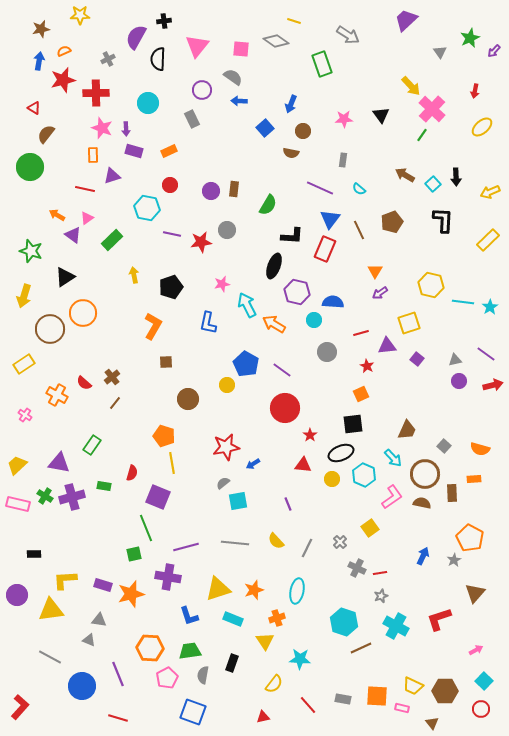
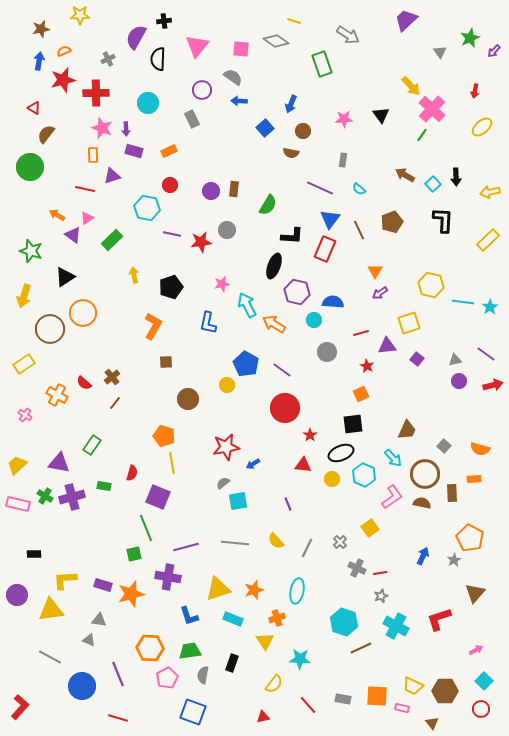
yellow arrow at (490, 192): rotated 12 degrees clockwise
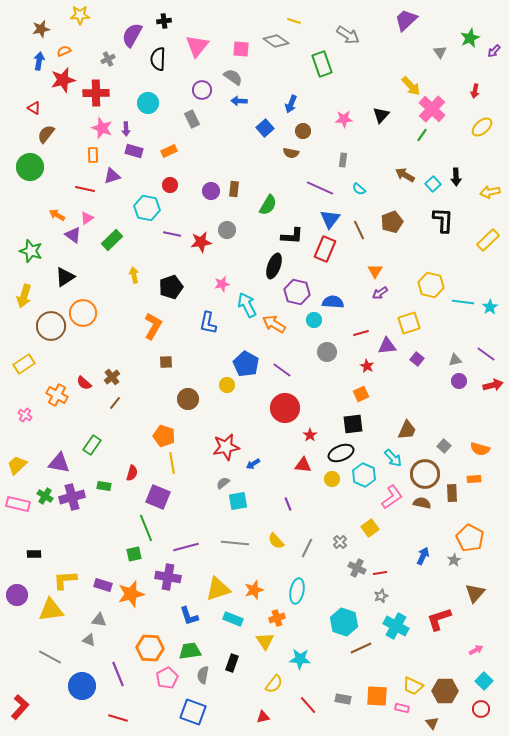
purple semicircle at (136, 37): moved 4 px left, 2 px up
black triangle at (381, 115): rotated 18 degrees clockwise
brown circle at (50, 329): moved 1 px right, 3 px up
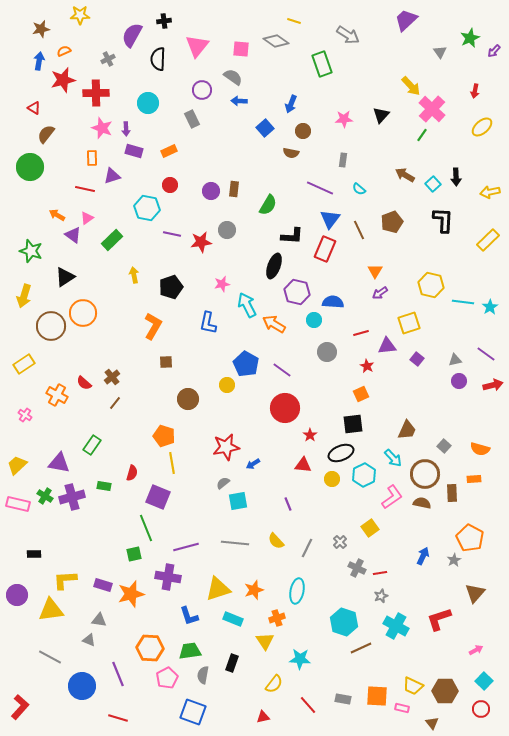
orange rectangle at (93, 155): moved 1 px left, 3 px down
cyan hexagon at (364, 475): rotated 10 degrees clockwise
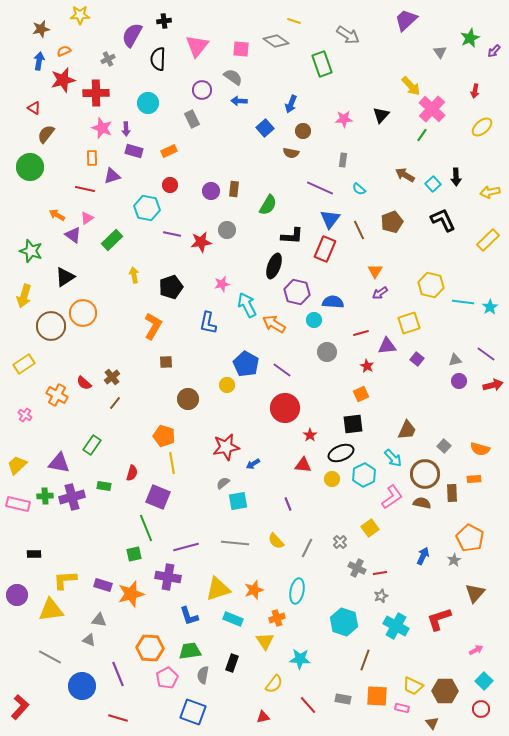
black L-shape at (443, 220): rotated 28 degrees counterclockwise
green cross at (45, 496): rotated 35 degrees counterclockwise
brown line at (361, 648): moved 4 px right, 12 px down; rotated 45 degrees counterclockwise
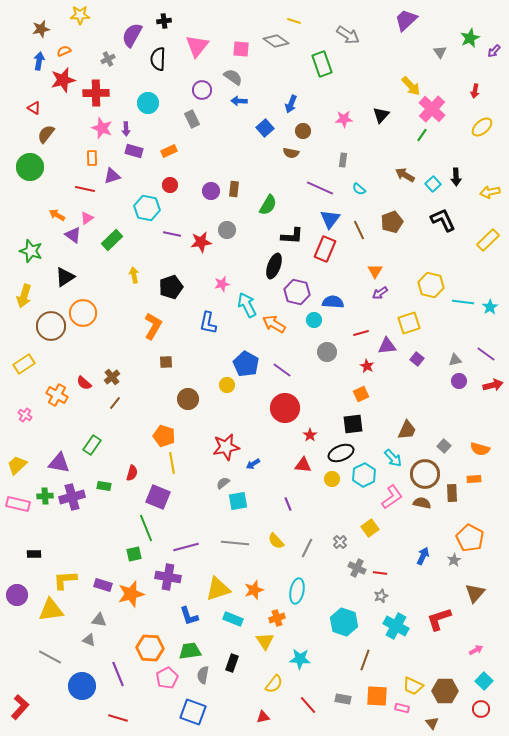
red line at (380, 573): rotated 16 degrees clockwise
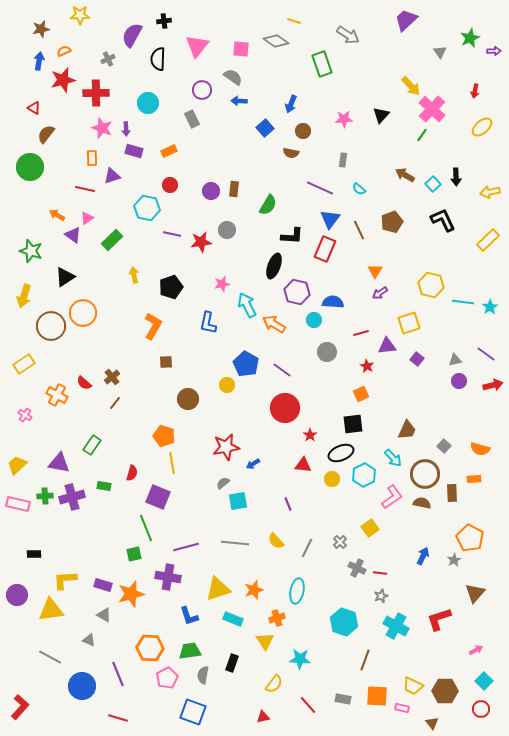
purple arrow at (494, 51): rotated 136 degrees counterclockwise
gray triangle at (99, 620): moved 5 px right, 5 px up; rotated 21 degrees clockwise
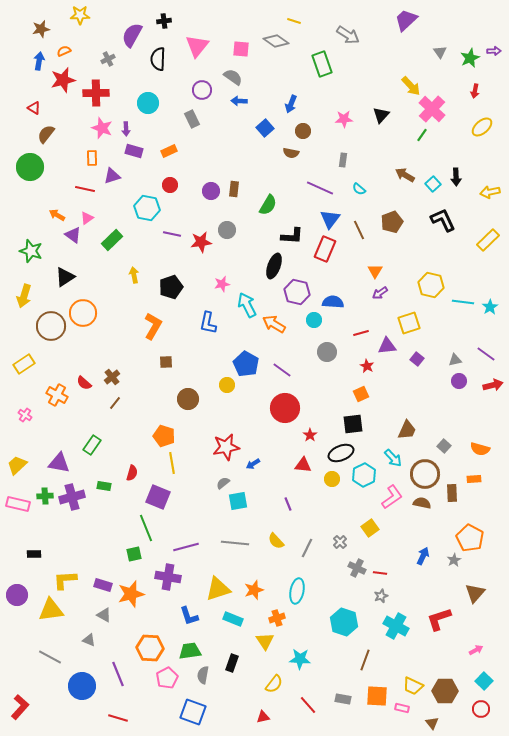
green star at (470, 38): moved 20 px down
